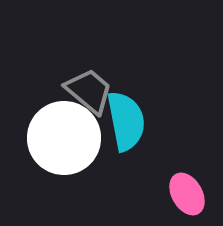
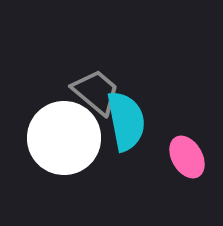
gray trapezoid: moved 7 px right, 1 px down
pink ellipse: moved 37 px up
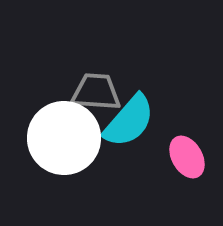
gray trapezoid: rotated 36 degrees counterclockwise
cyan semicircle: moved 3 px right; rotated 52 degrees clockwise
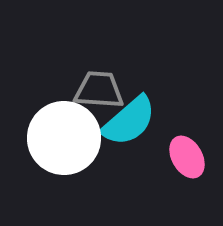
gray trapezoid: moved 3 px right, 2 px up
cyan semicircle: rotated 8 degrees clockwise
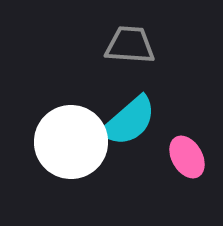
gray trapezoid: moved 31 px right, 45 px up
white circle: moved 7 px right, 4 px down
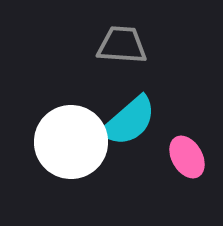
gray trapezoid: moved 8 px left
